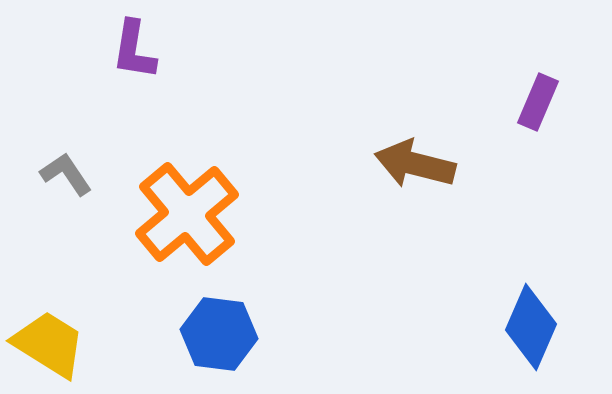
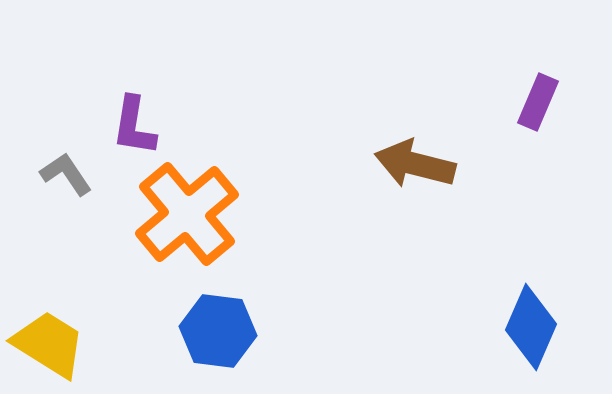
purple L-shape: moved 76 px down
blue hexagon: moved 1 px left, 3 px up
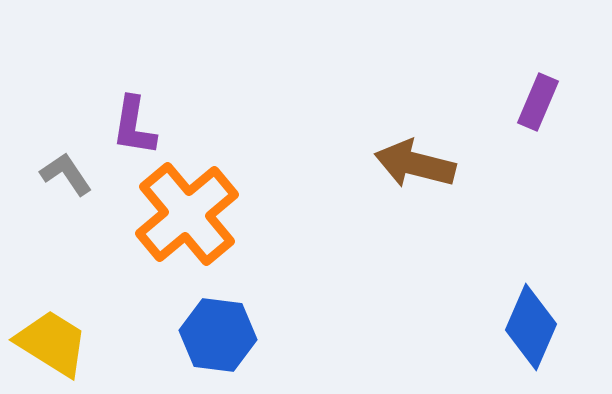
blue hexagon: moved 4 px down
yellow trapezoid: moved 3 px right, 1 px up
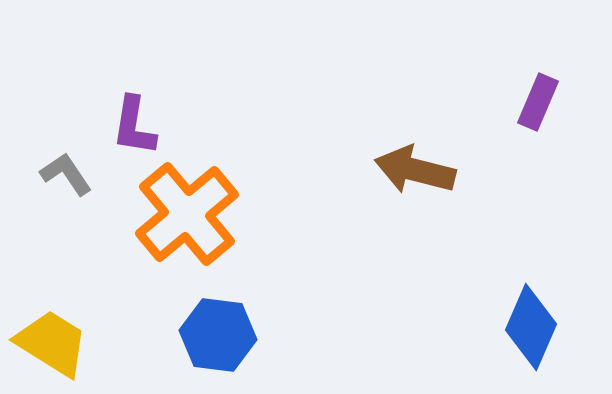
brown arrow: moved 6 px down
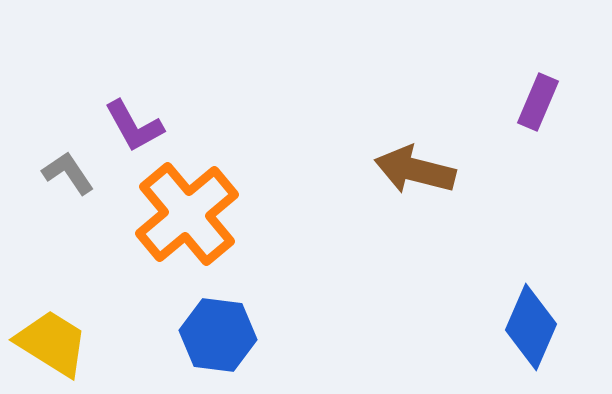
purple L-shape: rotated 38 degrees counterclockwise
gray L-shape: moved 2 px right, 1 px up
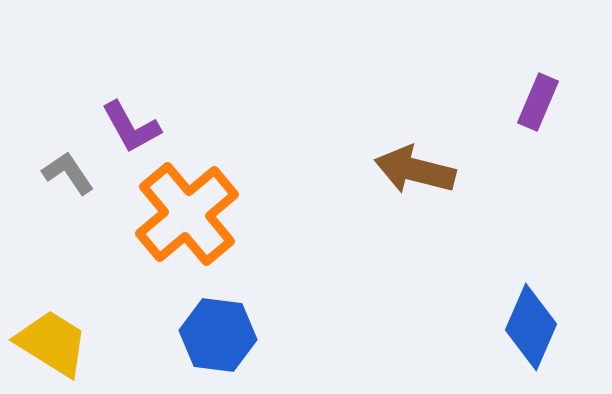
purple L-shape: moved 3 px left, 1 px down
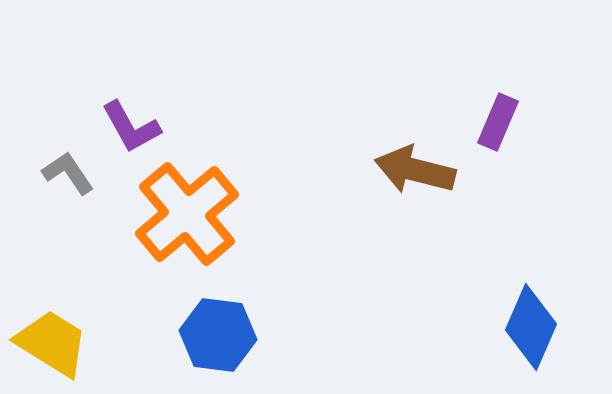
purple rectangle: moved 40 px left, 20 px down
